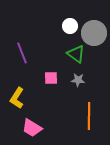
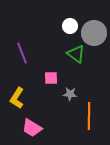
gray star: moved 8 px left, 14 px down
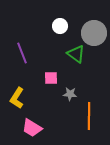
white circle: moved 10 px left
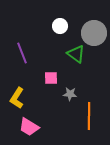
pink trapezoid: moved 3 px left, 1 px up
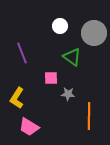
green triangle: moved 4 px left, 3 px down
gray star: moved 2 px left
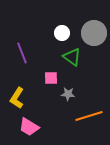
white circle: moved 2 px right, 7 px down
orange line: rotated 72 degrees clockwise
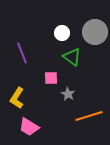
gray circle: moved 1 px right, 1 px up
gray star: rotated 24 degrees clockwise
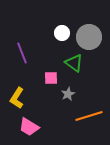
gray circle: moved 6 px left, 5 px down
green triangle: moved 2 px right, 6 px down
gray star: rotated 16 degrees clockwise
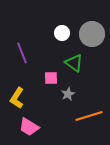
gray circle: moved 3 px right, 3 px up
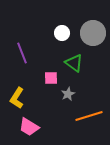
gray circle: moved 1 px right, 1 px up
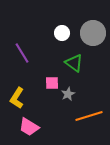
purple line: rotated 10 degrees counterclockwise
pink square: moved 1 px right, 5 px down
